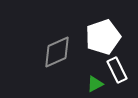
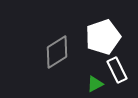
gray diamond: rotated 8 degrees counterclockwise
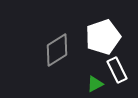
gray diamond: moved 2 px up
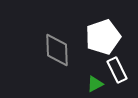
gray diamond: rotated 60 degrees counterclockwise
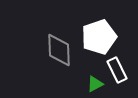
white pentagon: moved 4 px left
gray diamond: moved 2 px right
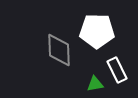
white pentagon: moved 2 px left, 6 px up; rotated 20 degrees clockwise
green triangle: rotated 18 degrees clockwise
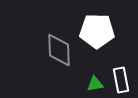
white rectangle: moved 4 px right, 10 px down; rotated 15 degrees clockwise
